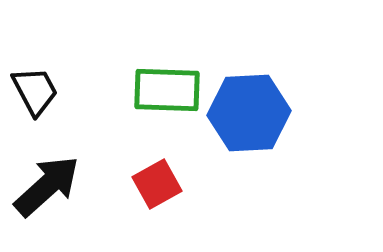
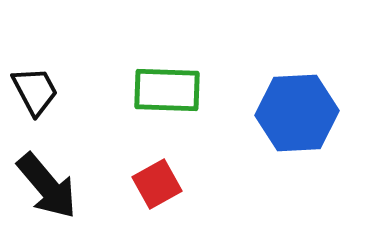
blue hexagon: moved 48 px right
black arrow: rotated 92 degrees clockwise
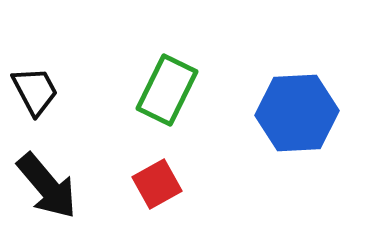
green rectangle: rotated 66 degrees counterclockwise
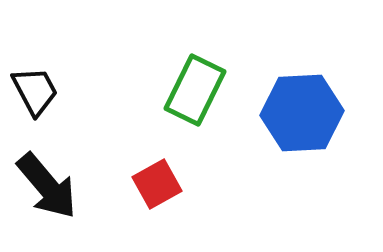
green rectangle: moved 28 px right
blue hexagon: moved 5 px right
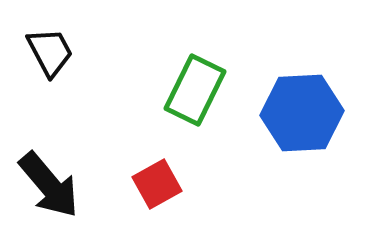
black trapezoid: moved 15 px right, 39 px up
black arrow: moved 2 px right, 1 px up
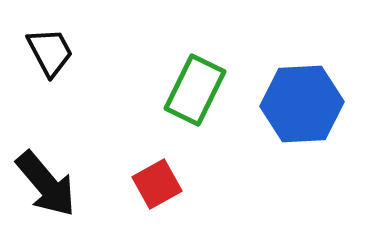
blue hexagon: moved 9 px up
black arrow: moved 3 px left, 1 px up
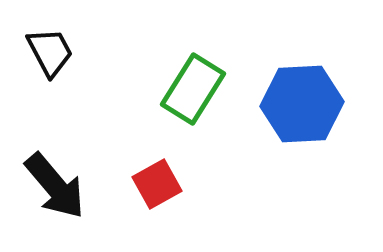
green rectangle: moved 2 px left, 1 px up; rotated 6 degrees clockwise
black arrow: moved 9 px right, 2 px down
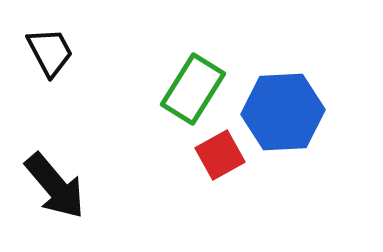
blue hexagon: moved 19 px left, 8 px down
red square: moved 63 px right, 29 px up
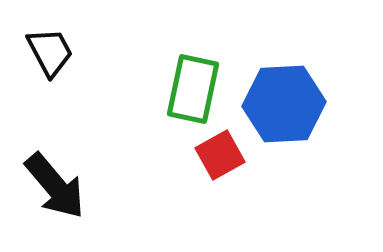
green rectangle: rotated 20 degrees counterclockwise
blue hexagon: moved 1 px right, 8 px up
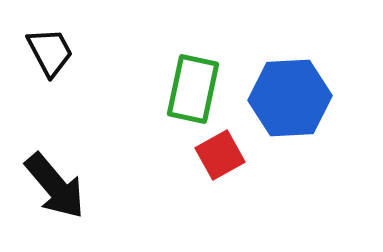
blue hexagon: moved 6 px right, 6 px up
